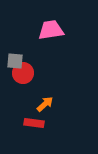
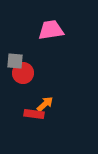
red rectangle: moved 9 px up
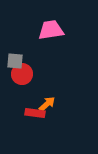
red circle: moved 1 px left, 1 px down
orange arrow: moved 2 px right
red rectangle: moved 1 px right, 1 px up
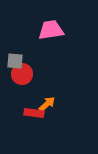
red rectangle: moved 1 px left
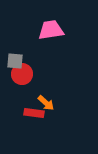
orange arrow: moved 1 px left, 1 px up; rotated 84 degrees clockwise
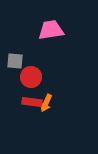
red circle: moved 9 px right, 3 px down
orange arrow: rotated 72 degrees clockwise
red rectangle: moved 2 px left, 11 px up
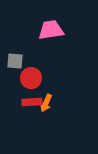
red circle: moved 1 px down
red rectangle: rotated 12 degrees counterclockwise
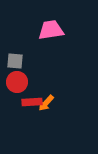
red circle: moved 14 px left, 4 px down
orange arrow: rotated 18 degrees clockwise
